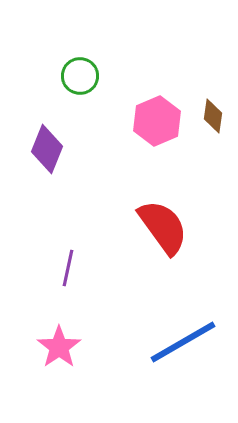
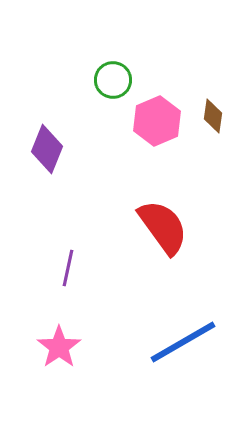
green circle: moved 33 px right, 4 px down
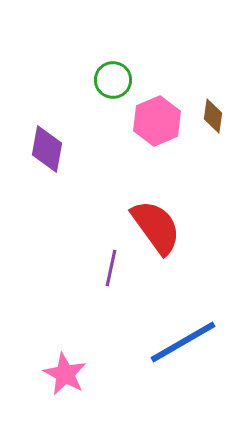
purple diamond: rotated 12 degrees counterclockwise
red semicircle: moved 7 px left
purple line: moved 43 px right
pink star: moved 6 px right, 27 px down; rotated 9 degrees counterclockwise
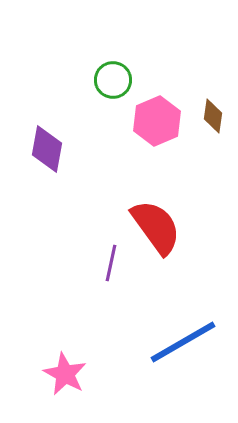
purple line: moved 5 px up
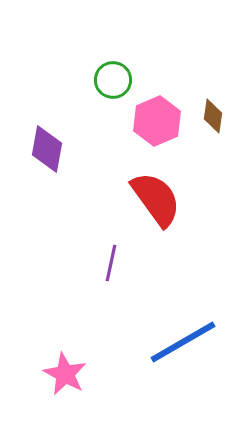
red semicircle: moved 28 px up
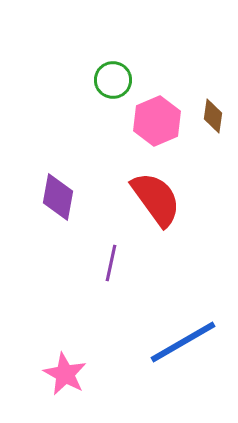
purple diamond: moved 11 px right, 48 px down
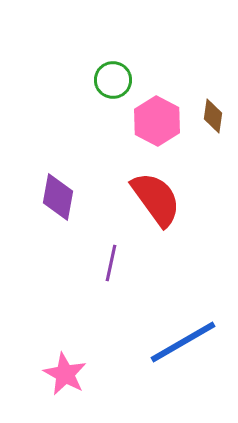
pink hexagon: rotated 9 degrees counterclockwise
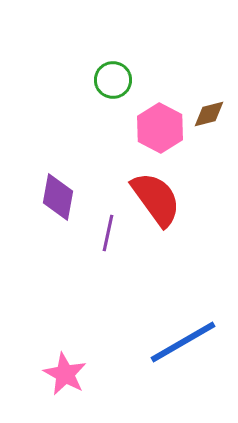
brown diamond: moved 4 px left, 2 px up; rotated 68 degrees clockwise
pink hexagon: moved 3 px right, 7 px down
purple line: moved 3 px left, 30 px up
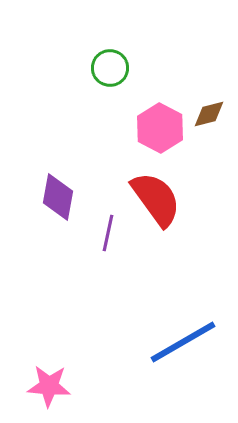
green circle: moved 3 px left, 12 px up
pink star: moved 16 px left, 12 px down; rotated 24 degrees counterclockwise
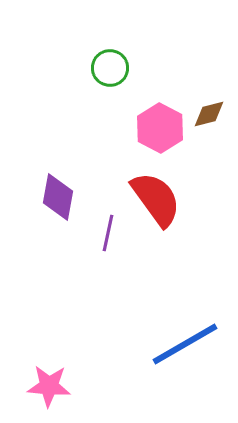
blue line: moved 2 px right, 2 px down
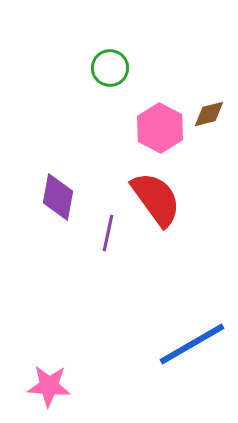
blue line: moved 7 px right
